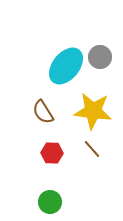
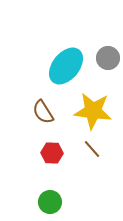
gray circle: moved 8 px right, 1 px down
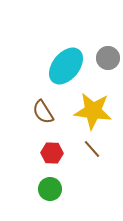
green circle: moved 13 px up
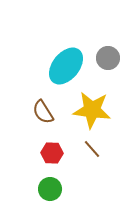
yellow star: moved 1 px left, 1 px up
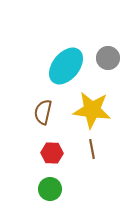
brown semicircle: rotated 45 degrees clockwise
brown line: rotated 30 degrees clockwise
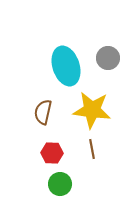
cyan ellipse: rotated 57 degrees counterclockwise
green circle: moved 10 px right, 5 px up
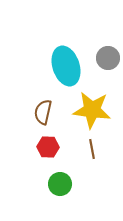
red hexagon: moved 4 px left, 6 px up
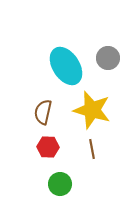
cyan ellipse: rotated 15 degrees counterclockwise
yellow star: rotated 9 degrees clockwise
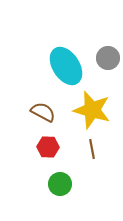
brown semicircle: rotated 105 degrees clockwise
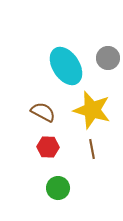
green circle: moved 2 px left, 4 px down
